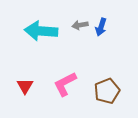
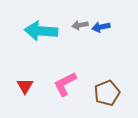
blue arrow: rotated 60 degrees clockwise
brown pentagon: moved 2 px down
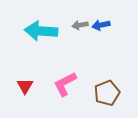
blue arrow: moved 2 px up
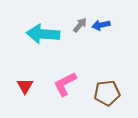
gray arrow: rotated 140 degrees clockwise
cyan arrow: moved 2 px right, 3 px down
brown pentagon: rotated 15 degrees clockwise
